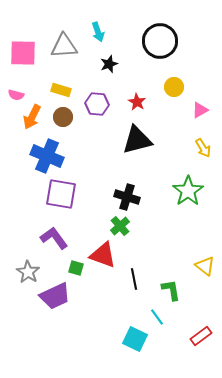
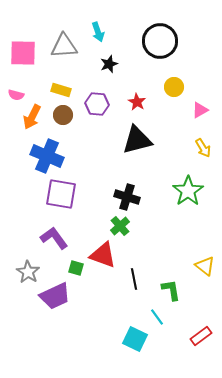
brown circle: moved 2 px up
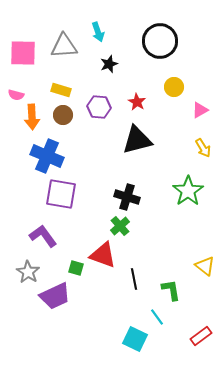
purple hexagon: moved 2 px right, 3 px down
orange arrow: rotated 30 degrees counterclockwise
purple L-shape: moved 11 px left, 2 px up
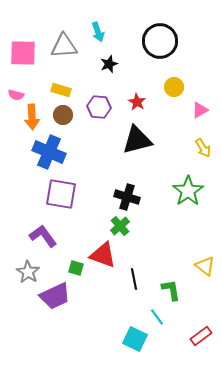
blue cross: moved 2 px right, 4 px up
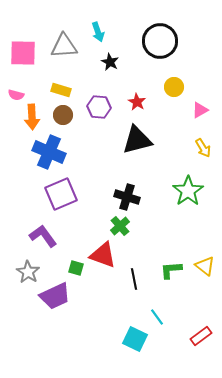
black star: moved 1 px right, 2 px up; rotated 24 degrees counterclockwise
purple square: rotated 32 degrees counterclockwise
green L-shape: moved 20 px up; rotated 85 degrees counterclockwise
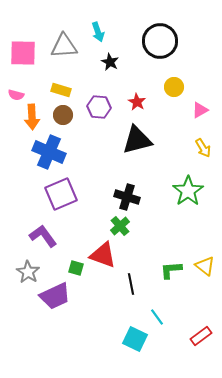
black line: moved 3 px left, 5 px down
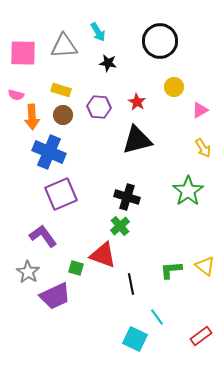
cyan arrow: rotated 12 degrees counterclockwise
black star: moved 2 px left, 1 px down; rotated 18 degrees counterclockwise
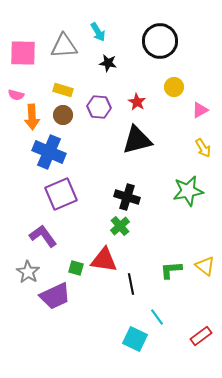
yellow rectangle: moved 2 px right
green star: rotated 24 degrees clockwise
red triangle: moved 1 px right, 5 px down; rotated 12 degrees counterclockwise
